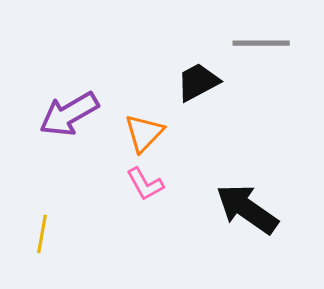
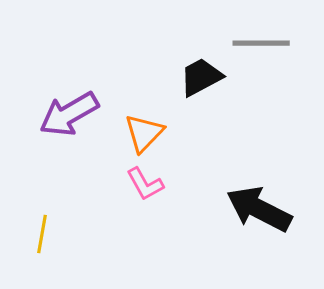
black trapezoid: moved 3 px right, 5 px up
black arrow: moved 12 px right; rotated 8 degrees counterclockwise
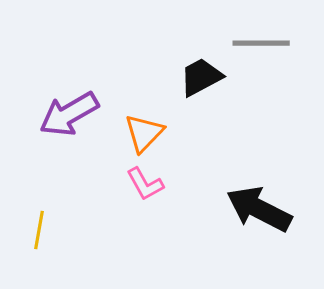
yellow line: moved 3 px left, 4 px up
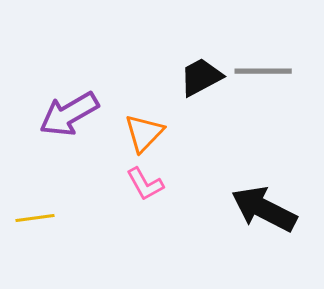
gray line: moved 2 px right, 28 px down
black arrow: moved 5 px right
yellow line: moved 4 px left, 12 px up; rotated 72 degrees clockwise
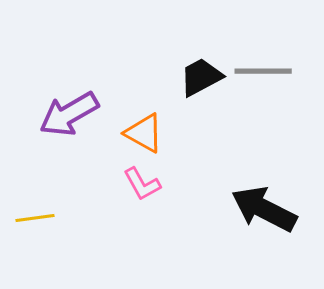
orange triangle: rotated 45 degrees counterclockwise
pink L-shape: moved 3 px left
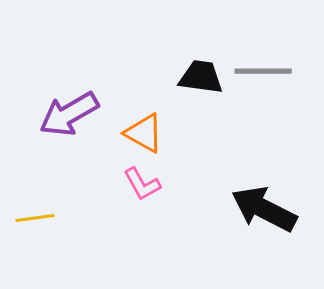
black trapezoid: rotated 36 degrees clockwise
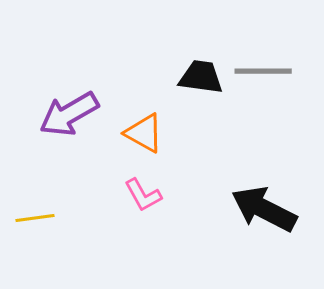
pink L-shape: moved 1 px right, 11 px down
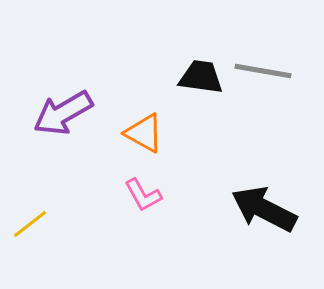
gray line: rotated 10 degrees clockwise
purple arrow: moved 6 px left, 1 px up
yellow line: moved 5 px left, 6 px down; rotated 30 degrees counterclockwise
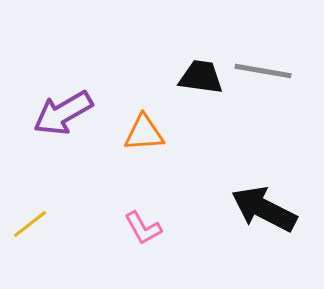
orange triangle: rotated 33 degrees counterclockwise
pink L-shape: moved 33 px down
